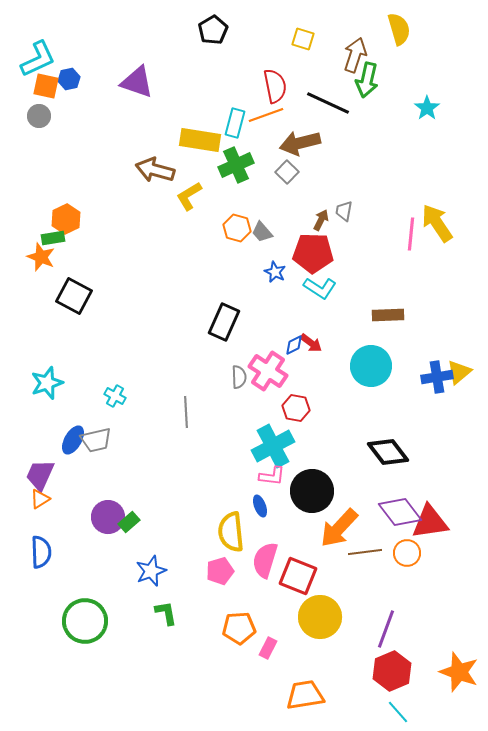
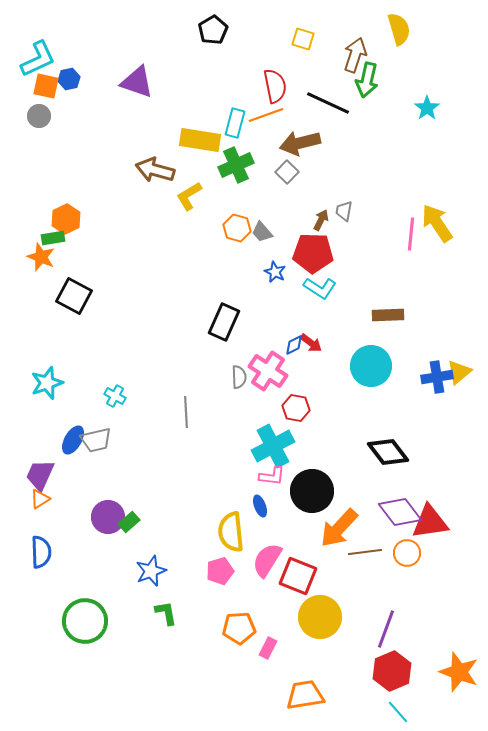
pink semicircle at (265, 560): moved 2 px right; rotated 15 degrees clockwise
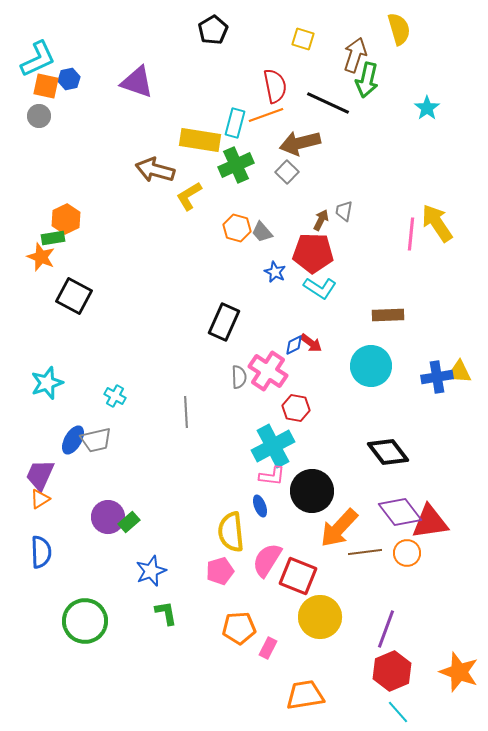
yellow triangle at (459, 372): rotated 44 degrees clockwise
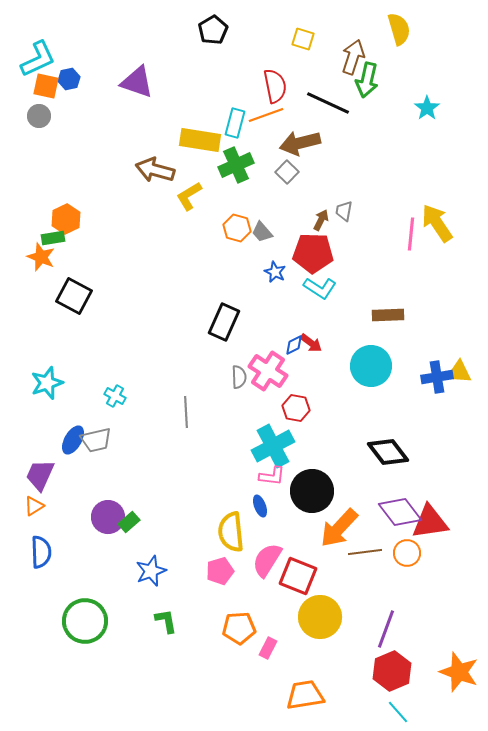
brown arrow at (355, 55): moved 2 px left, 2 px down
orange triangle at (40, 499): moved 6 px left, 7 px down
green L-shape at (166, 613): moved 8 px down
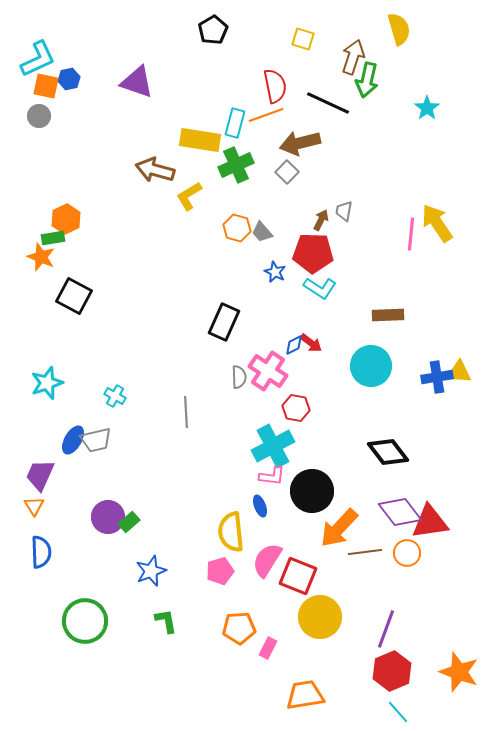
orange triangle at (34, 506): rotated 30 degrees counterclockwise
